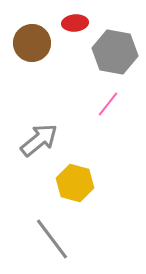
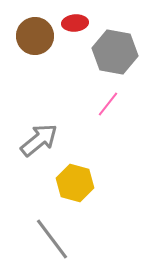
brown circle: moved 3 px right, 7 px up
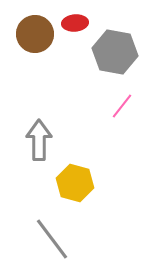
brown circle: moved 2 px up
pink line: moved 14 px right, 2 px down
gray arrow: rotated 51 degrees counterclockwise
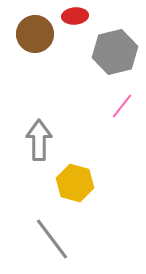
red ellipse: moved 7 px up
gray hexagon: rotated 24 degrees counterclockwise
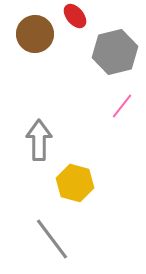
red ellipse: rotated 55 degrees clockwise
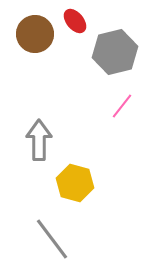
red ellipse: moved 5 px down
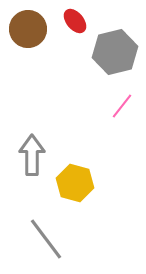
brown circle: moved 7 px left, 5 px up
gray arrow: moved 7 px left, 15 px down
gray line: moved 6 px left
